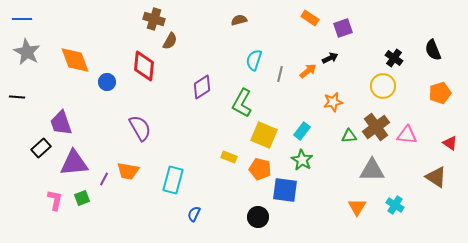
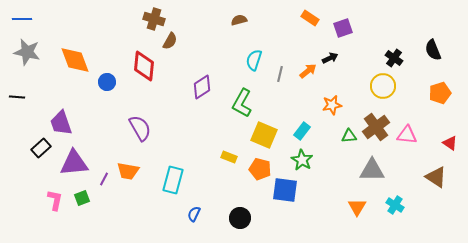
gray star at (27, 52): rotated 16 degrees counterclockwise
orange star at (333, 102): moved 1 px left, 3 px down
black circle at (258, 217): moved 18 px left, 1 px down
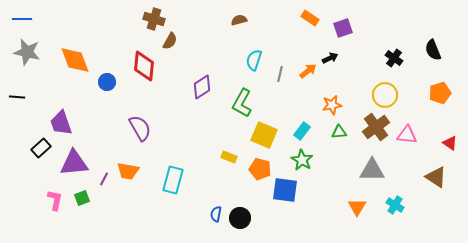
yellow circle at (383, 86): moved 2 px right, 9 px down
green triangle at (349, 136): moved 10 px left, 4 px up
blue semicircle at (194, 214): moved 22 px right; rotated 14 degrees counterclockwise
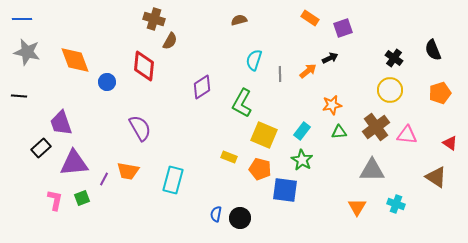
gray line at (280, 74): rotated 14 degrees counterclockwise
yellow circle at (385, 95): moved 5 px right, 5 px up
black line at (17, 97): moved 2 px right, 1 px up
cyan cross at (395, 205): moved 1 px right, 1 px up; rotated 12 degrees counterclockwise
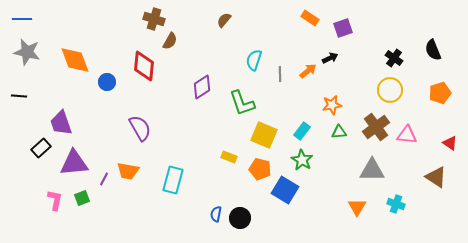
brown semicircle at (239, 20): moved 15 px left; rotated 35 degrees counterclockwise
green L-shape at (242, 103): rotated 48 degrees counterclockwise
blue square at (285, 190): rotated 24 degrees clockwise
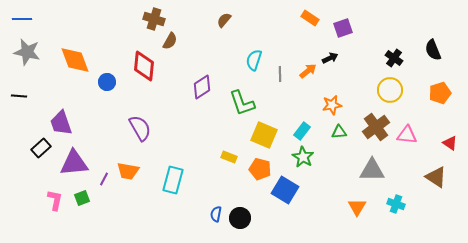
green star at (302, 160): moved 1 px right, 3 px up
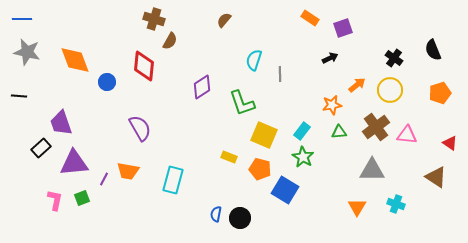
orange arrow at (308, 71): moved 49 px right, 14 px down
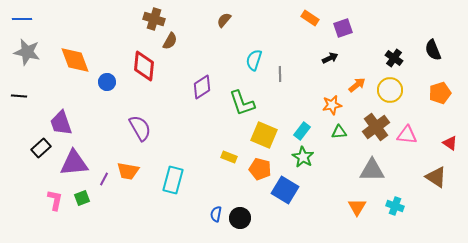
cyan cross at (396, 204): moved 1 px left, 2 px down
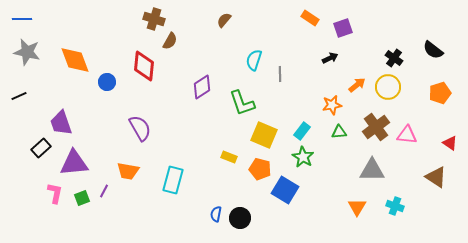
black semicircle at (433, 50): rotated 30 degrees counterclockwise
yellow circle at (390, 90): moved 2 px left, 3 px up
black line at (19, 96): rotated 28 degrees counterclockwise
purple line at (104, 179): moved 12 px down
pink L-shape at (55, 200): moved 7 px up
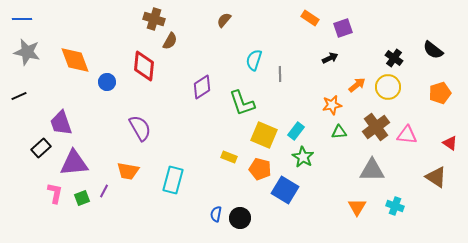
cyan rectangle at (302, 131): moved 6 px left
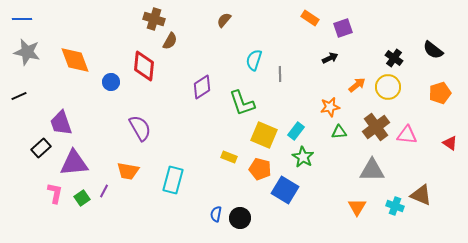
blue circle at (107, 82): moved 4 px right
orange star at (332, 105): moved 2 px left, 2 px down
brown triangle at (436, 177): moved 15 px left, 18 px down; rotated 10 degrees counterclockwise
green square at (82, 198): rotated 14 degrees counterclockwise
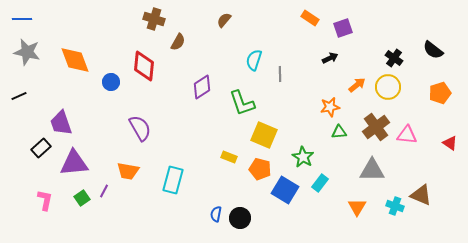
brown semicircle at (170, 41): moved 8 px right, 1 px down
cyan rectangle at (296, 131): moved 24 px right, 52 px down
pink L-shape at (55, 193): moved 10 px left, 7 px down
